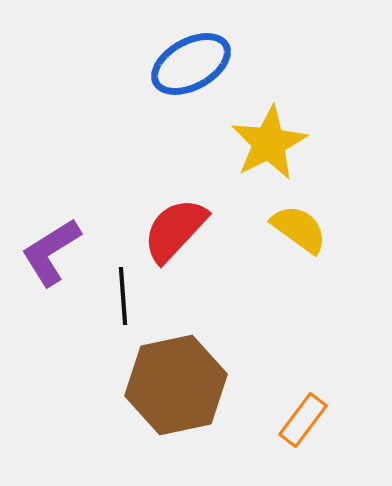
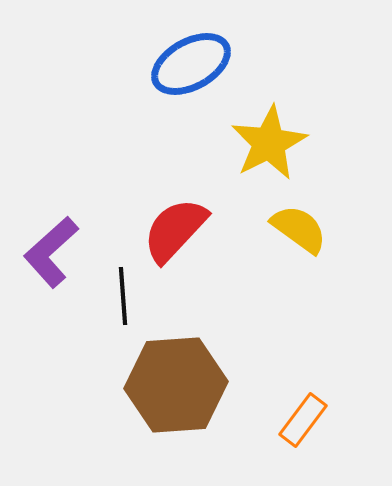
purple L-shape: rotated 10 degrees counterclockwise
brown hexagon: rotated 8 degrees clockwise
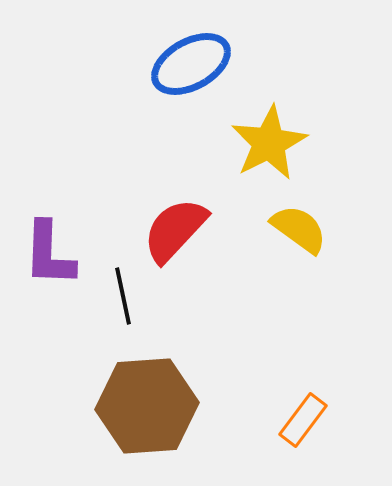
purple L-shape: moved 2 px left, 2 px down; rotated 46 degrees counterclockwise
black line: rotated 8 degrees counterclockwise
brown hexagon: moved 29 px left, 21 px down
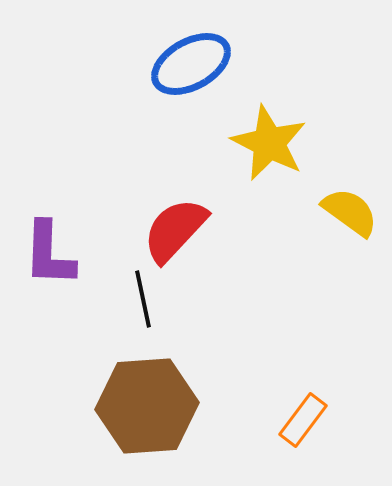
yellow star: rotated 18 degrees counterclockwise
yellow semicircle: moved 51 px right, 17 px up
black line: moved 20 px right, 3 px down
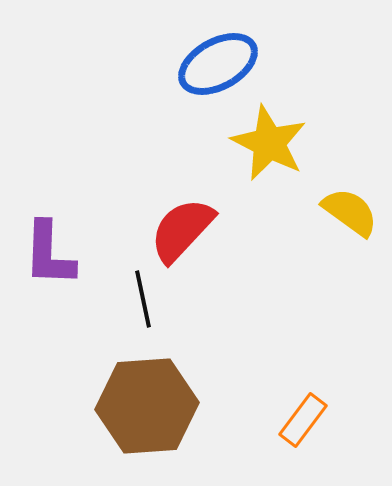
blue ellipse: moved 27 px right
red semicircle: moved 7 px right
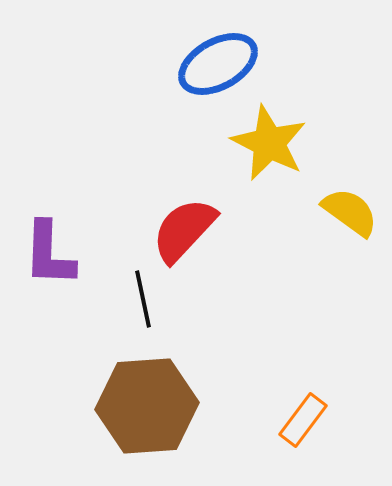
red semicircle: moved 2 px right
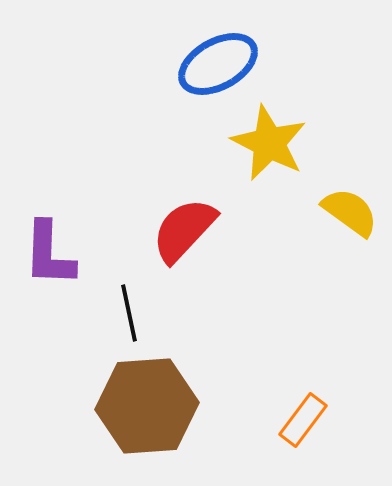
black line: moved 14 px left, 14 px down
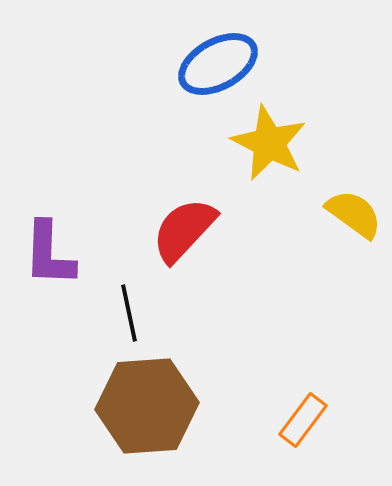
yellow semicircle: moved 4 px right, 2 px down
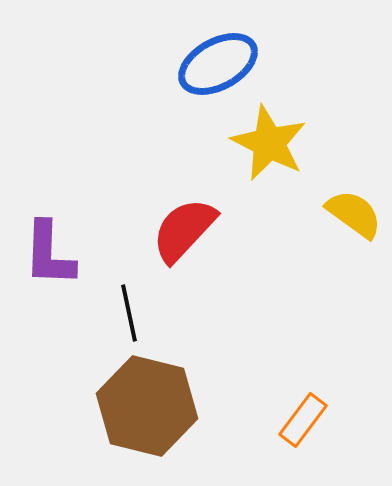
brown hexagon: rotated 18 degrees clockwise
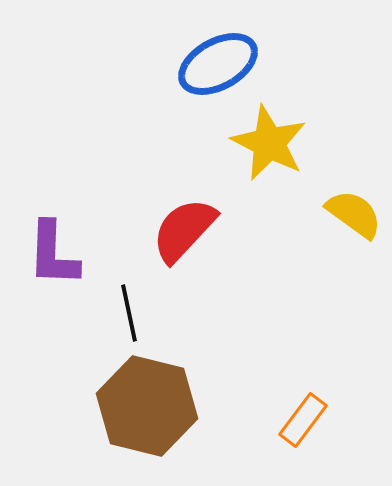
purple L-shape: moved 4 px right
